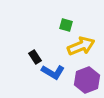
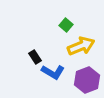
green square: rotated 24 degrees clockwise
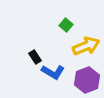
yellow arrow: moved 5 px right
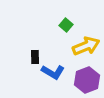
black rectangle: rotated 32 degrees clockwise
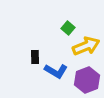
green square: moved 2 px right, 3 px down
blue L-shape: moved 3 px right, 1 px up
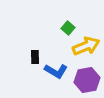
purple hexagon: rotated 10 degrees clockwise
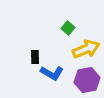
yellow arrow: moved 3 px down
blue L-shape: moved 4 px left, 2 px down
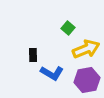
black rectangle: moved 2 px left, 2 px up
